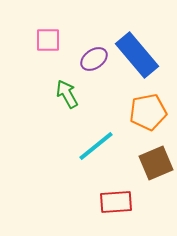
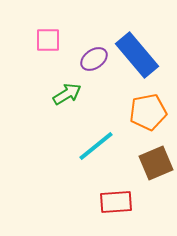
green arrow: rotated 88 degrees clockwise
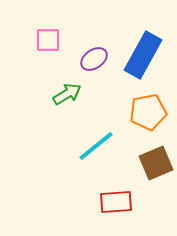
blue rectangle: moved 6 px right; rotated 69 degrees clockwise
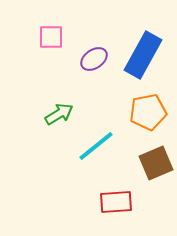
pink square: moved 3 px right, 3 px up
green arrow: moved 8 px left, 20 px down
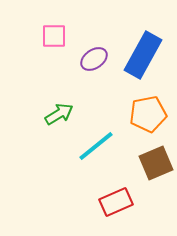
pink square: moved 3 px right, 1 px up
orange pentagon: moved 2 px down
red rectangle: rotated 20 degrees counterclockwise
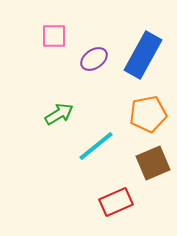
brown square: moved 3 px left
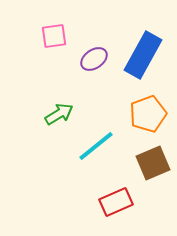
pink square: rotated 8 degrees counterclockwise
orange pentagon: rotated 9 degrees counterclockwise
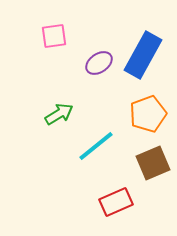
purple ellipse: moved 5 px right, 4 px down
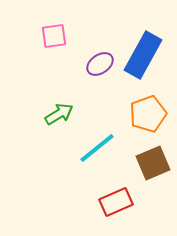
purple ellipse: moved 1 px right, 1 px down
cyan line: moved 1 px right, 2 px down
